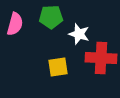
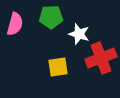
red cross: rotated 24 degrees counterclockwise
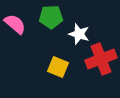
pink semicircle: rotated 65 degrees counterclockwise
red cross: moved 1 px down
yellow square: rotated 30 degrees clockwise
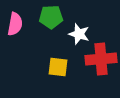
pink semicircle: rotated 60 degrees clockwise
red cross: rotated 16 degrees clockwise
yellow square: rotated 15 degrees counterclockwise
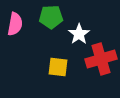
white star: rotated 20 degrees clockwise
red cross: rotated 12 degrees counterclockwise
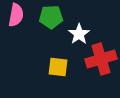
pink semicircle: moved 1 px right, 9 px up
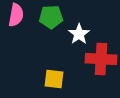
red cross: rotated 20 degrees clockwise
yellow square: moved 4 px left, 12 px down
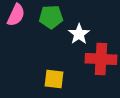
pink semicircle: rotated 15 degrees clockwise
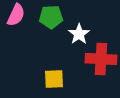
yellow square: rotated 10 degrees counterclockwise
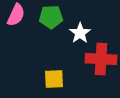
white star: moved 1 px right, 1 px up
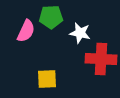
pink semicircle: moved 10 px right, 16 px down
white star: rotated 25 degrees counterclockwise
yellow square: moved 7 px left
